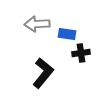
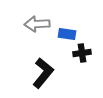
black cross: moved 1 px right
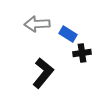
blue rectangle: moved 1 px right; rotated 24 degrees clockwise
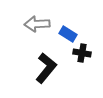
black cross: rotated 18 degrees clockwise
black L-shape: moved 3 px right, 5 px up
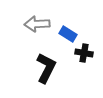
black cross: moved 2 px right
black L-shape: rotated 12 degrees counterclockwise
